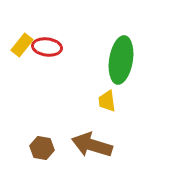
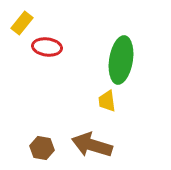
yellow rectangle: moved 22 px up
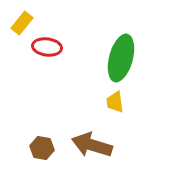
green ellipse: moved 2 px up; rotated 6 degrees clockwise
yellow trapezoid: moved 8 px right, 1 px down
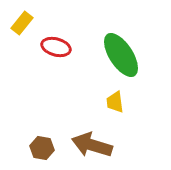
red ellipse: moved 9 px right; rotated 8 degrees clockwise
green ellipse: moved 3 px up; rotated 48 degrees counterclockwise
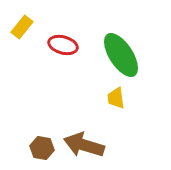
yellow rectangle: moved 4 px down
red ellipse: moved 7 px right, 2 px up
yellow trapezoid: moved 1 px right, 4 px up
brown arrow: moved 8 px left
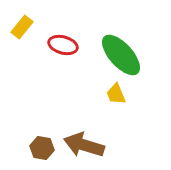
green ellipse: rotated 9 degrees counterclockwise
yellow trapezoid: moved 4 px up; rotated 15 degrees counterclockwise
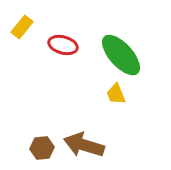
brown hexagon: rotated 15 degrees counterclockwise
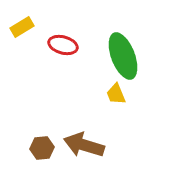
yellow rectangle: rotated 20 degrees clockwise
green ellipse: moved 2 px right, 1 px down; rotated 21 degrees clockwise
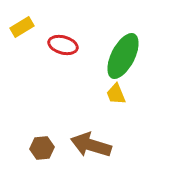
green ellipse: rotated 48 degrees clockwise
brown arrow: moved 7 px right
